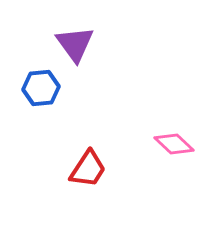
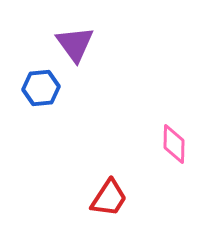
pink diamond: rotated 48 degrees clockwise
red trapezoid: moved 21 px right, 29 px down
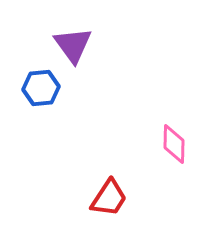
purple triangle: moved 2 px left, 1 px down
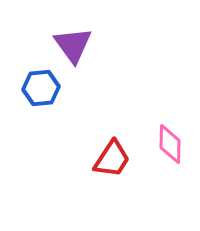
pink diamond: moved 4 px left
red trapezoid: moved 3 px right, 39 px up
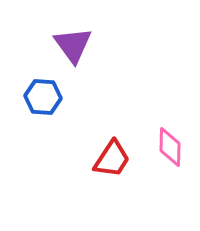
blue hexagon: moved 2 px right, 9 px down; rotated 9 degrees clockwise
pink diamond: moved 3 px down
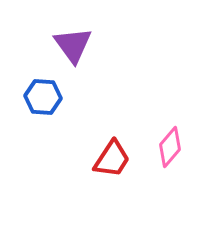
pink diamond: rotated 39 degrees clockwise
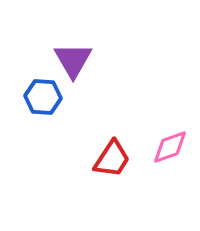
purple triangle: moved 15 px down; rotated 6 degrees clockwise
pink diamond: rotated 30 degrees clockwise
